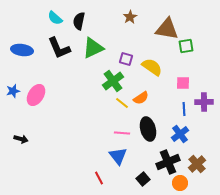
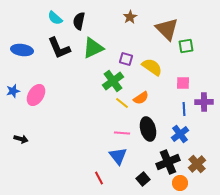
brown triangle: rotated 35 degrees clockwise
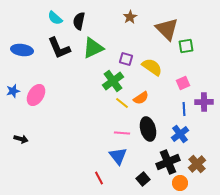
pink square: rotated 24 degrees counterclockwise
